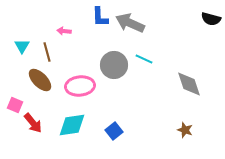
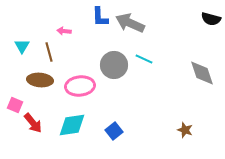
brown line: moved 2 px right
brown ellipse: rotated 40 degrees counterclockwise
gray diamond: moved 13 px right, 11 px up
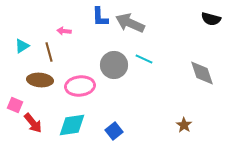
cyan triangle: rotated 28 degrees clockwise
brown star: moved 1 px left, 5 px up; rotated 14 degrees clockwise
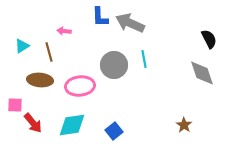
black semicircle: moved 2 px left, 20 px down; rotated 132 degrees counterclockwise
cyan line: rotated 54 degrees clockwise
pink square: rotated 21 degrees counterclockwise
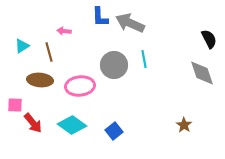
cyan diamond: rotated 44 degrees clockwise
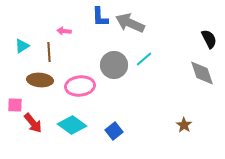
brown line: rotated 12 degrees clockwise
cyan line: rotated 60 degrees clockwise
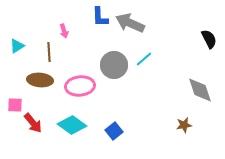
pink arrow: rotated 112 degrees counterclockwise
cyan triangle: moved 5 px left
gray diamond: moved 2 px left, 17 px down
brown star: rotated 28 degrees clockwise
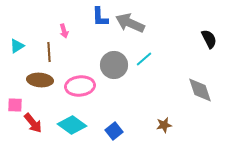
brown star: moved 20 px left
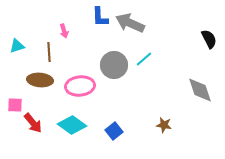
cyan triangle: rotated 14 degrees clockwise
brown star: rotated 21 degrees clockwise
